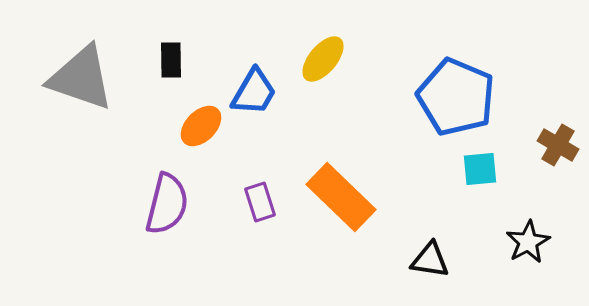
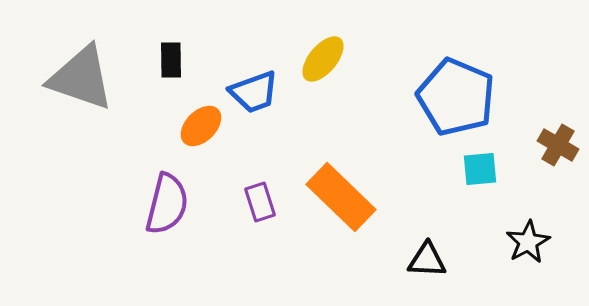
blue trapezoid: rotated 40 degrees clockwise
black triangle: moved 3 px left; rotated 6 degrees counterclockwise
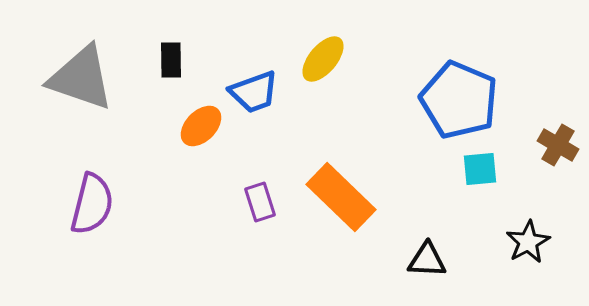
blue pentagon: moved 3 px right, 3 px down
purple semicircle: moved 75 px left
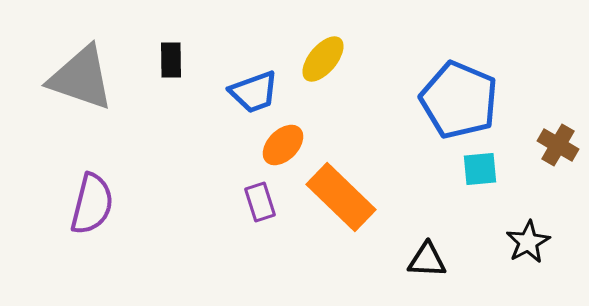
orange ellipse: moved 82 px right, 19 px down
